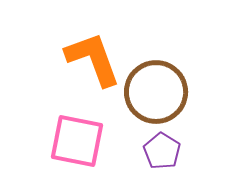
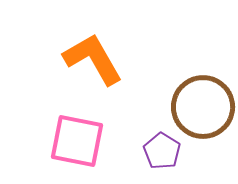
orange L-shape: rotated 10 degrees counterclockwise
brown circle: moved 47 px right, 15 px down
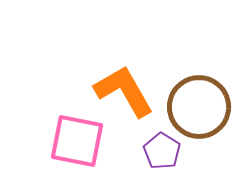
orange L-shape: moved 31 px right, 32 px down
brown circle: moved 4 px left
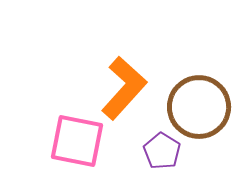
orange L-shape: moved 3 px up; rotated 72 degrees clockwise
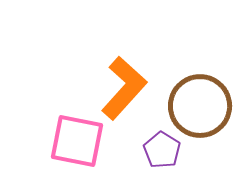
brown circle: moved 1 px right, 1 px up
purple pentagon: moved 1 px up
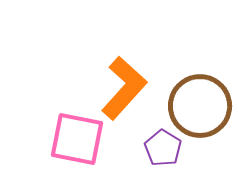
pink square: moved 2 px up
purple pentagon: moved 1 px right, 2 px up
